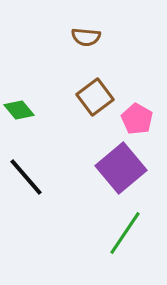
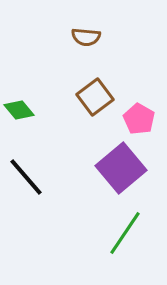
pink pentagon: moved 2 px right
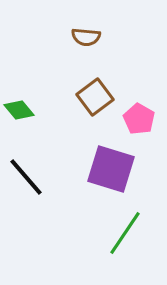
purple square: moved 10 px left, 1 px down; rotated 33 degrees counterclockwise
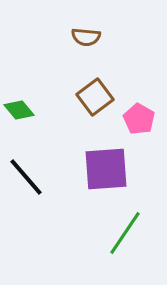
purple square: moved 5 px left; rotated 21 degrees counterclockwise
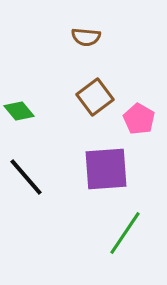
green diamond: moved 1 px down
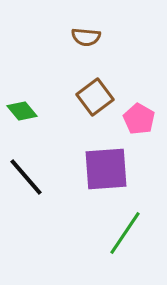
green diamond: moved 3 px right
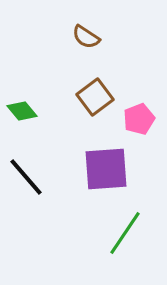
brown semicircle: rotated 28 degrees clockwise
pink pentagon: rotated 20 degrees clockwise
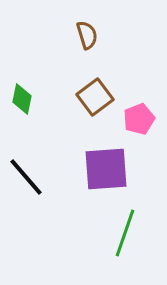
brown semicircle: moved 1 px right, 2 px up; rotated 140 degrees counterclockwise
green diamond: moved 12 px up; rotated 52 degrees clockwise
green line: rotated 15 degrees counterclockwise
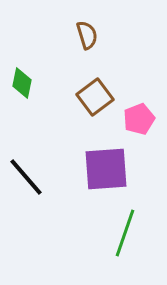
green diamond: moved 16 px up
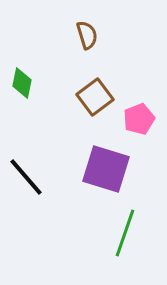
purple square: rotated 21 degrees clockwise
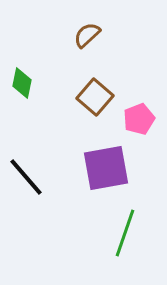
brown semicircle: rotated 116 degrees counterclockwise
brown square: rotated 12 degrees counterclockwise
purple square: moved 1 px up; rotated 27 degrees counterclockwise
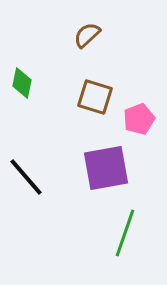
brown square: rotated 24 degrees counterclockwise
